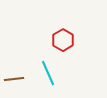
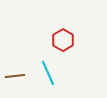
brown line: moved 1 px right, 3 px up
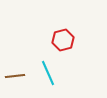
red hexagon: rotated 15 degrees clockwise
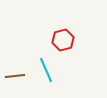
cyan line: moved 2 px left, 3 px up
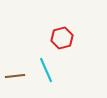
red hexagon: moved 1 px left, 2 px up
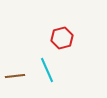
cyan line: moved 1 px right
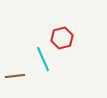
cyan line: moved 4 px left, 11 px up
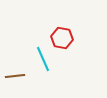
red hexagon: rotated 25 degrees clockwise
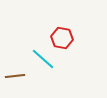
cyan line: rotated 25 degrees counterclockwise
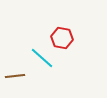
cyan line: moved 1 px left, 1 px up
